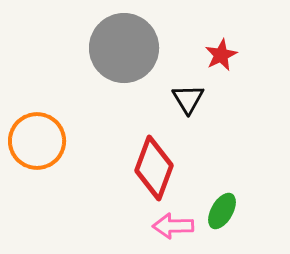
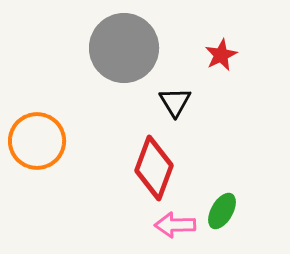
black triangle: moved 13 px left, 3 px down
pink arrow: moved 2 px right, 1 px up
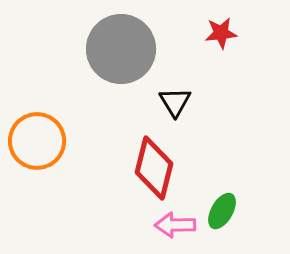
gray circle: moved 3 px left, 1 px down
red star: moved 22 px up; rotated 20 degrees clockwise
red diamond: rotated 6 degrees counterclockwise
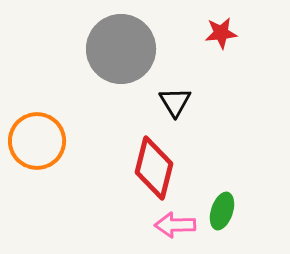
green ellipse: rotated 12 degrees counterclockwise
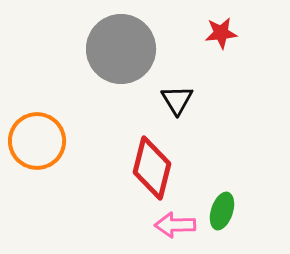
black triangle: moved 2 px right, 2 px up
red diamond: moved 2 px left
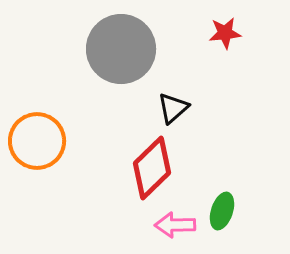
red star: moved 4 px right
black triangle: moved 4 px left, 8 px down; rotated 20 degrees clockwise
red diamond: rotated 32 degrees clockwise
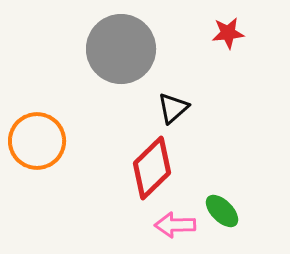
red star: moved 3 px right
green ellipse: rotated 63 degrees counterclockwise
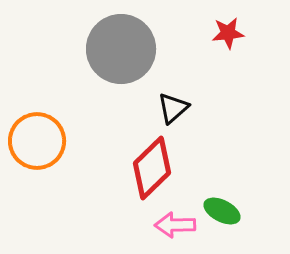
green ellipse: rotated 18 degrees counterclockwise
